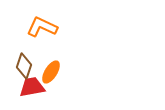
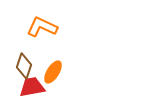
orange ellipse: moved 2 px right
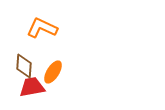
orange L-shape: moved 1 px down
brown diamond: rotated 15 degrees counterclockwise
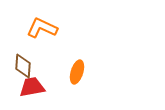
brown diamond: moved 1 px left
orange ellipse: moved 24 px right; rotated 15 degrees counterclockwise
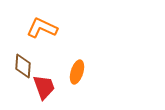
red trapezoid: moved 12 px right; rotated 80 degrees clockwise
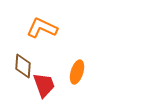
red trapezoid: moved 2 px up
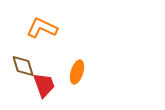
brown diamond: rotated 20 degrees counterclockwise
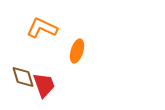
brown diamond: moved 11 px down
orange ellipse: moved 21 px up
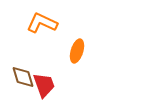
orange L-shape: moved 5 px up
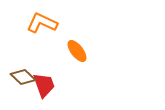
orange ellipse: rotated 55 degrees counterclockwise
brown diamond: rotated 30 degrees counterclockwise
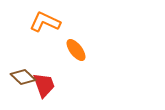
orange L-shape: moved 3 px right, 1 px up
orange ellipse: moved 1 px left, 1 px up
